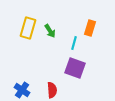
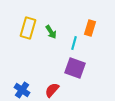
green arrow: moved 1 px right, 1 px down
red semicircle: rotated 133 degrees counterclockwise
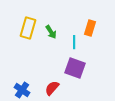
cyan line: moved 1 px up; rotated 16 degrees counterclockwise
red semicircle: moved 2 px up
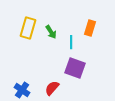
cyan line: moved 3 px left
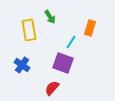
yellow rectangle: moved 1 px right, 2 px down; rotated 25 degrees counterclockwise
green arrow: moved 1 px left, 15 px up
cyan line: rotated 32 degrees clockwise
purple square: moved 12 px left, 5 px up
blue cross: moved 25 px up
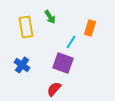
yellow rectangle: moved 3 px left, 3 px up
red semicircle: moved 2 px right, 1 px down
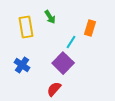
purple square: rotated 25 degrees clockwise
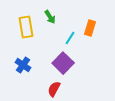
cyan line: moved 1 px left, 4 px up
blue cross: moved 1 px right
red semicircle: rotated 14 degrees counterclockwise
